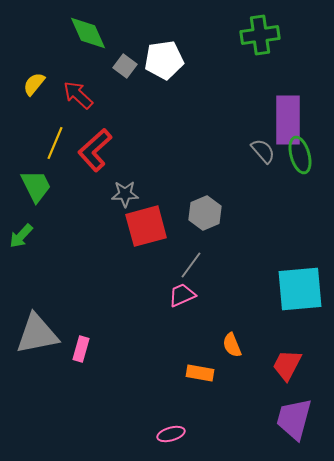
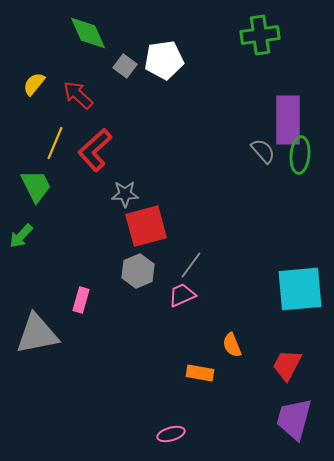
green ellipse: rotated 21 degrees clockwise
gray hexagon: moved 67 px left, 58 px down
pink rectangle: moved 49 px up
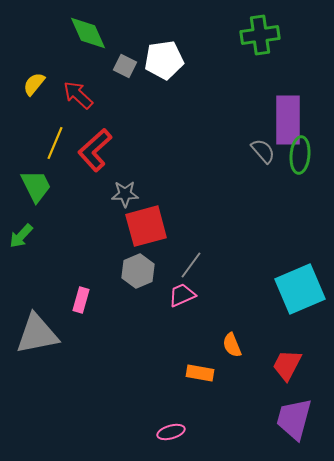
gray square: rotated 10 degrees counterclockwise
cyan square: rotated 18 degrees counterclockwise
pink ellipse: moved 2 px up
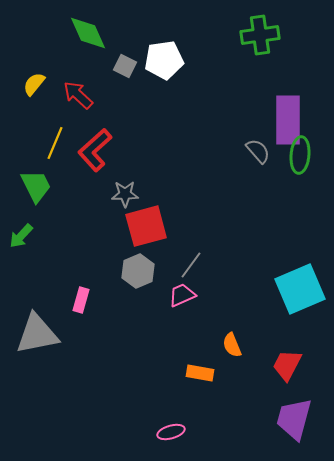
gray semicircle: moved 5 px left
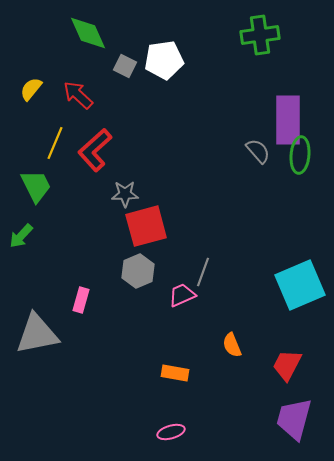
yellow semicircle: moved 3 px left, 5 px down
gray line: moved 12 px right, 7 px down; rotated 16 degrees counterclockwise
cyan square: moved 4 px up
orange rectangle: moved 25 px left
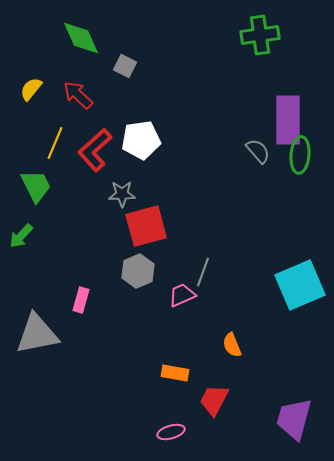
green diamond: moved 7 px left, 5 px down
white pentagon: moved 23 px left, 80 px down
gray star: moved 3 px left
red trapezoid: moved 73 px left, 35 px down
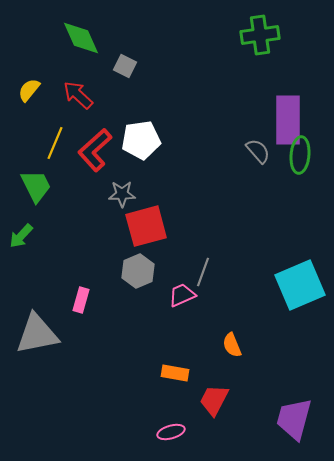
yellow semicircle: moved 2 px left, 1 px down
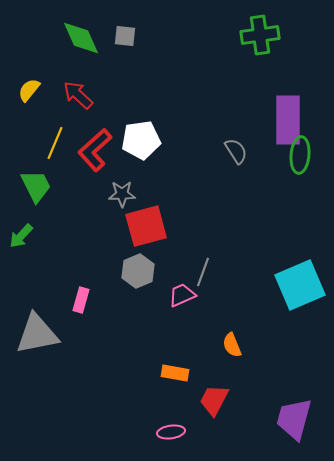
gray square: moved 30 px up; rotated 20 degrees counterclockwise
gray semicircle: moved 22 px left; rotated 8 degrees clockwise
pink ellipse: rotated 8 degrees clockwise
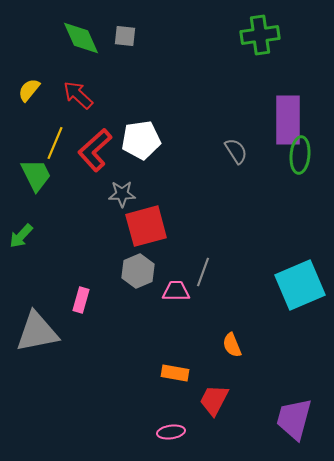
green trapezoid: moved 11 px up
pink trapezoid: moved 6 px left, 4 px up; rotated 24 degrees clockwise
gray triangle: moved 2 px up
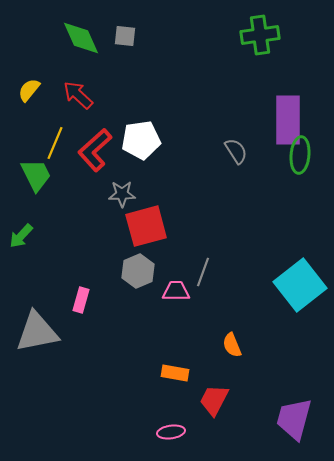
cyan square: rotated 15 degrees counterclockwise
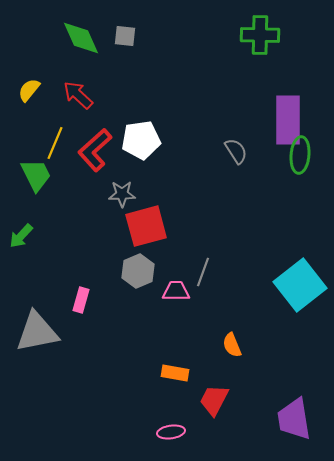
green cross: rotated 9 degrees clockwise
purple trapezoid: rotated 24 degrees counterclockwise
